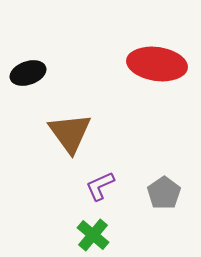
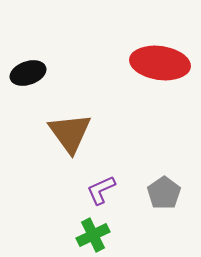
red ellipse: moved 3 px right, 1 px up
purple L-shape: moved 1 px right, 4 px down
green cross: rotated 24 degrees clockwise
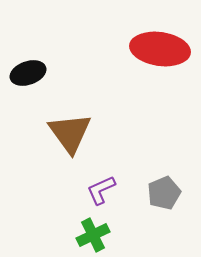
red ellipse: moved 14 px up
gray pentagon: rotated 12 degrees clockwise
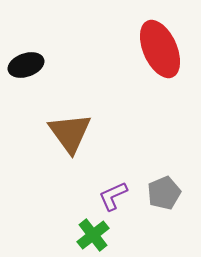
red ellipse: rotated 58 degrees clockwise
black ellipse: moved 2 px left, 8 px up
purple L-shape: moved 12 px right, 6 px down
green cross: rotated 12 degrees counterclockwise
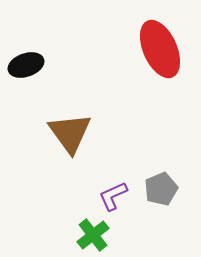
gray pentagon: moved 3 px left, 4 px up
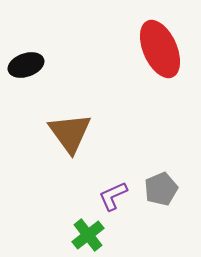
green cross: moved 5 px left
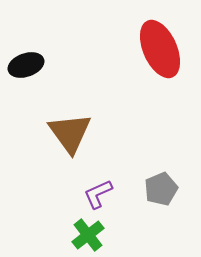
purple L-shape: moved 15 px left, 2 px up
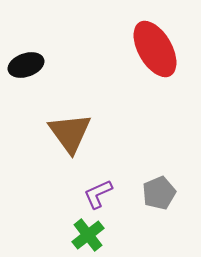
red ellipse: moved 5 px left; rotated 6 degrees counterclockwise
gray pentagon: moved 2 px left, 4 px down
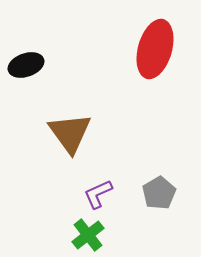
red ellipse: rotated 46 degrees clockwise
gray pentagon: rotated 8 degrees counterclockwise
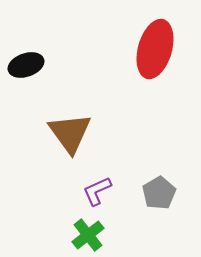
purple L-shape: moved 1 px left, 3 px up
